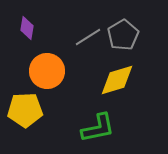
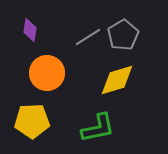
purple diamond: moved 3 px right, 2 px down
orange circle: moved 2 px down
yellow pentagon: moved 7 px right, 11 px down
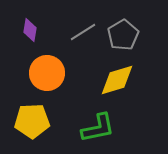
gray line: moved 5 px left, 5 px up
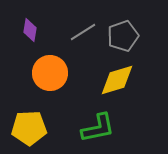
gray pentagon: moved 1 px down; rotated 12 degrees clockwise
orange circle: moved 3 px right
yellow pentagon: moved 3 px left, 7 px down
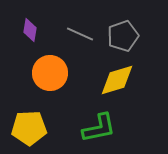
gray line: moved 3 px left, 2 px down; rotated 56 degrees clockwise
green L-shape: moved 1 px right
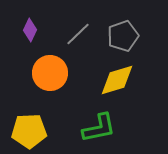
purple diamond: rotated 15 degrees clockwise
gray line: moved 2 px left; rotated 68 degrees counterclockwise
yellow pentagon: moved 3 px down
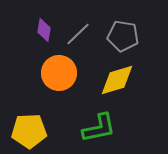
purple diamond: moved 14 px right; rotated 15 degrees counterclockwise
gray pentagon: rotated 28 degrees clockwise
orange circle: moved 9 px right
